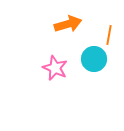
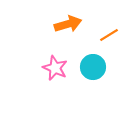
orange line: rotated 48 degrees clockwise
cyan circle: moved 1 px left, 8 px down
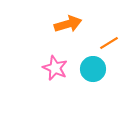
orange line: moved 8 px down
cyan circle: moved 2 px down
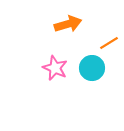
cyan circle: moved 1 px left, 1 px up
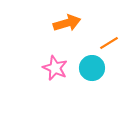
orange arrow: moved 1 px left, 1 px up
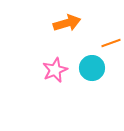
orange line: moved 2 px right; rotated 12 degrees clockwise
pink star: moved 2 px down; rotated 25 degrees clockwise
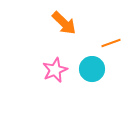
orange arrow: moved 3 px left; rotated 60 degrees clockwise
cyan circle: moved 1 px down
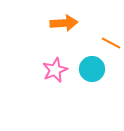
orange arrow: rotated 48 degrees counterclockwise
orange line: rotated 48 degrees clockwise
